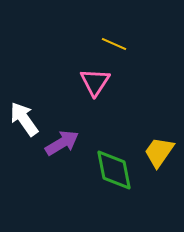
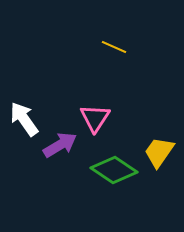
yellow line: moved 3 px down
pink triangle: moved 36 px down
purple arrow: moved 2 px left, 2 px down
green diamond: rotated 45 degrees counterclockwise
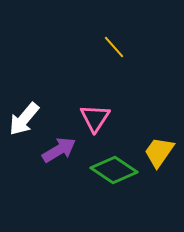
yellow line: rotated 25 degrees clockwise
white arrow: rotated 105 degrees counterclockwise
purple arrow: moved 1 px left, 5 px down
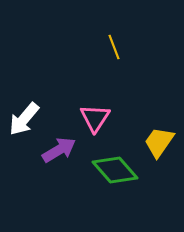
yellow line: rotated 20 degrees clockwise
yellow trapezoid: moved 10 px up
green diamond: moved 1 px right; rotated 15 degrees clockwise
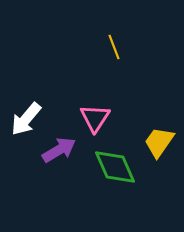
white arrow: moved 2 px right
green diamond: moved 3 px up; rotated 18 degrees clockwise
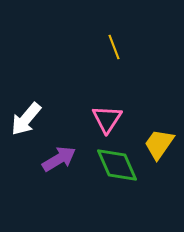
pink triangle: moved 12 px right, 1 px down
yellow trapezoid: moved 2 px down
purple arrow: moved 9 px down
green diamond: moved 2 px right, 2 px up
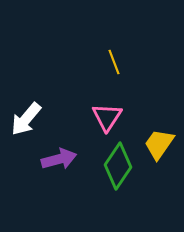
yellow line: moved 15 px down
pink triangle: moved 2 px up
purple arrow: rotated 16 degrees clockwise
green diamond: moved 1 px right, 1 px down; rotated 57 degrees clockwise
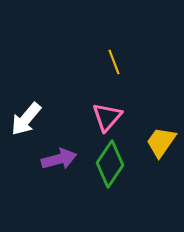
pink triangle: rotated 8 degrees clockwise
yellow trapezoid: moved 2 px right, 2 px up
green diamond: moved 8 px left, 2 px up
